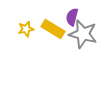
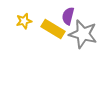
purple semicircle: moved 4 px left, 1 px up
yellow star: moved 2 px left, 8 px up
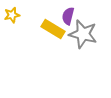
yellow star: moved 12 px left, 6 px up
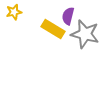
yellow star: moved 2 px right, 3 px up
gray star: moved 2 px right
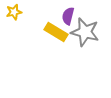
yellow rectangle: moved 3 px right, 3 px down
gray star: moved 2 px up
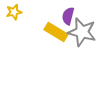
gray star: moved 3 px left
